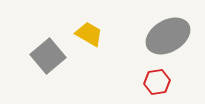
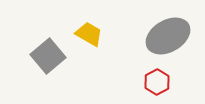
red hexagon: rotated 20 degrees counterclockwise
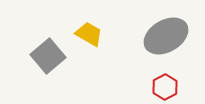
gray ellipse: moved 2 px left
red hexagon: moved 8 px right, 5 px down
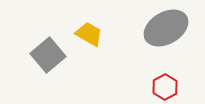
gray ellipse: moved 8 px up
gray square: moved 1 px up
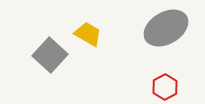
yellow trapezoid: moved 1 px left
gray square: moved 2 px right; rotated 8 degrees counterclockwise
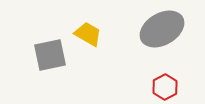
gray ellipse: moved 4 px left, 1 px down
gray square: rotated 36 degrees clockwise
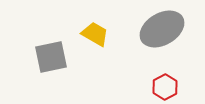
yellow trapezoid: moved 7 px right
gray square: moved 1 px right, 2 px down
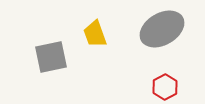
yellow trapezoid: rotated 140 degrees counterclockwise
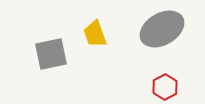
gray square: moved 3 px up
